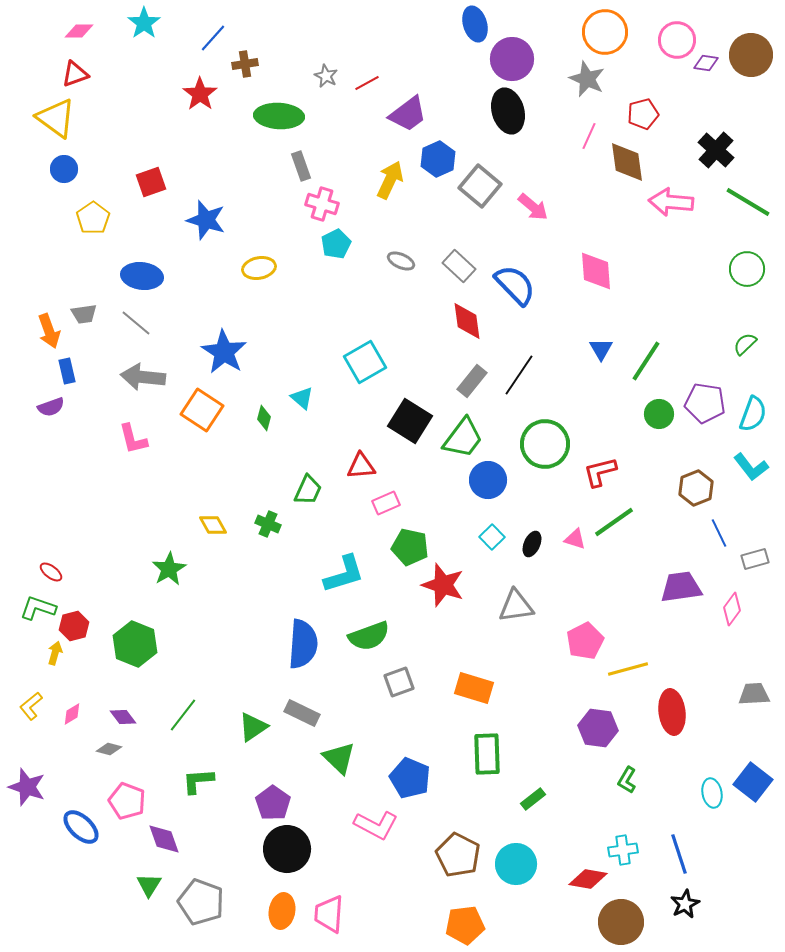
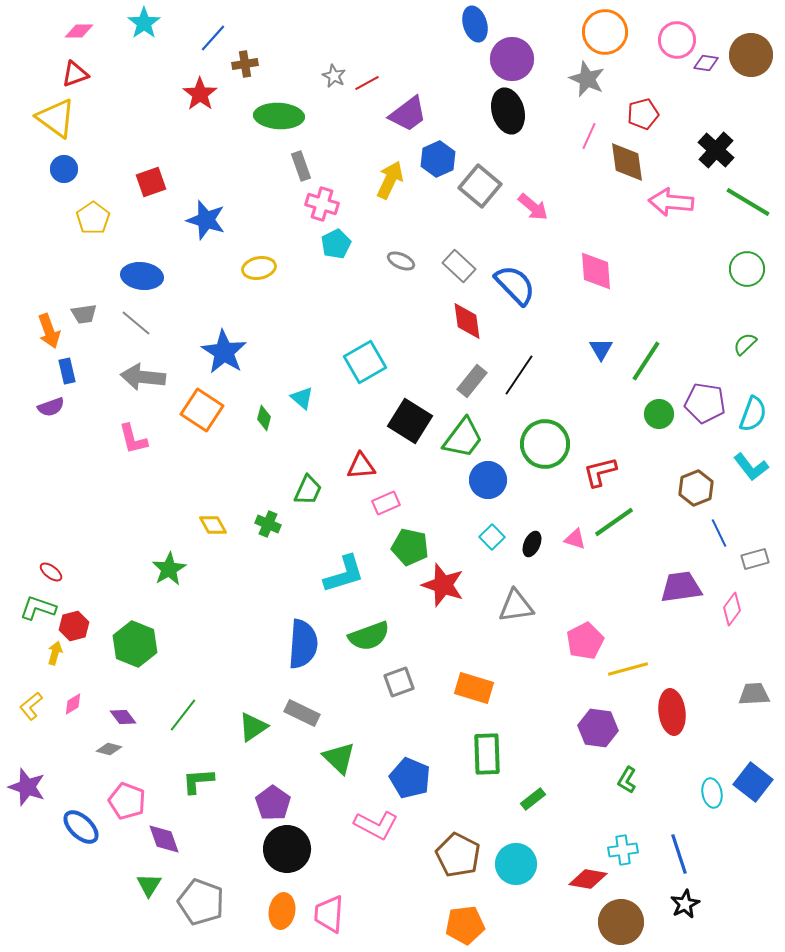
gray star at (326, 76): moved 8 px right
pink diamond at (72, 714): moved 1 px right, 10 px up
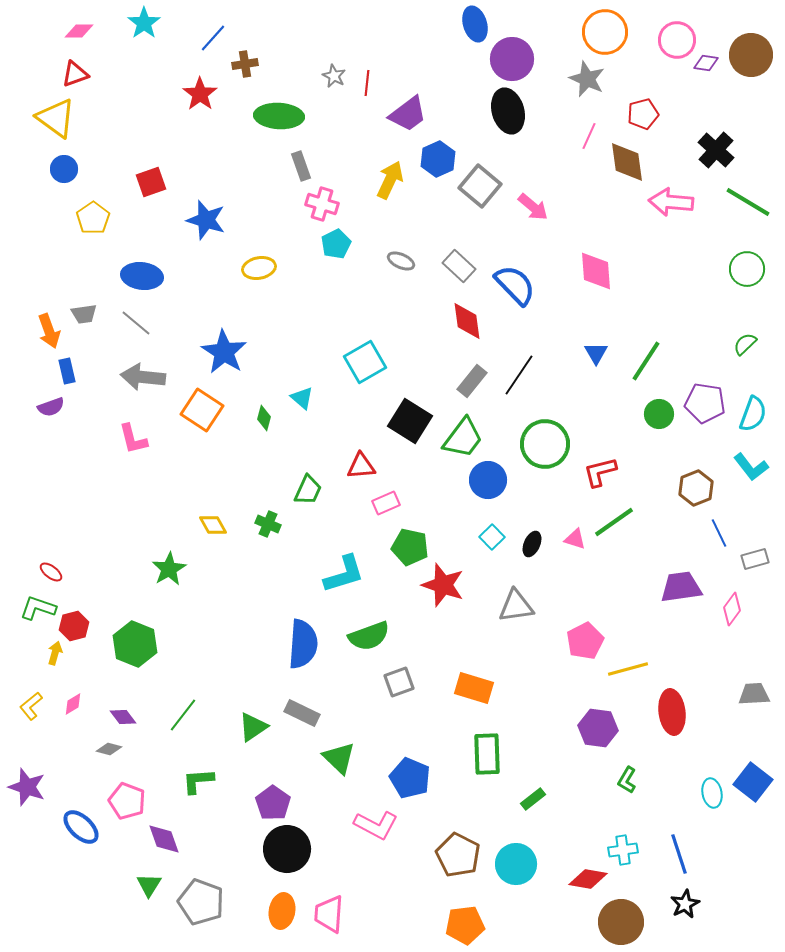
red line at (367, 83): rotated 55 degrees counterclockwise
blue triangle at (601, 349): moved 5 px left, 4 px down
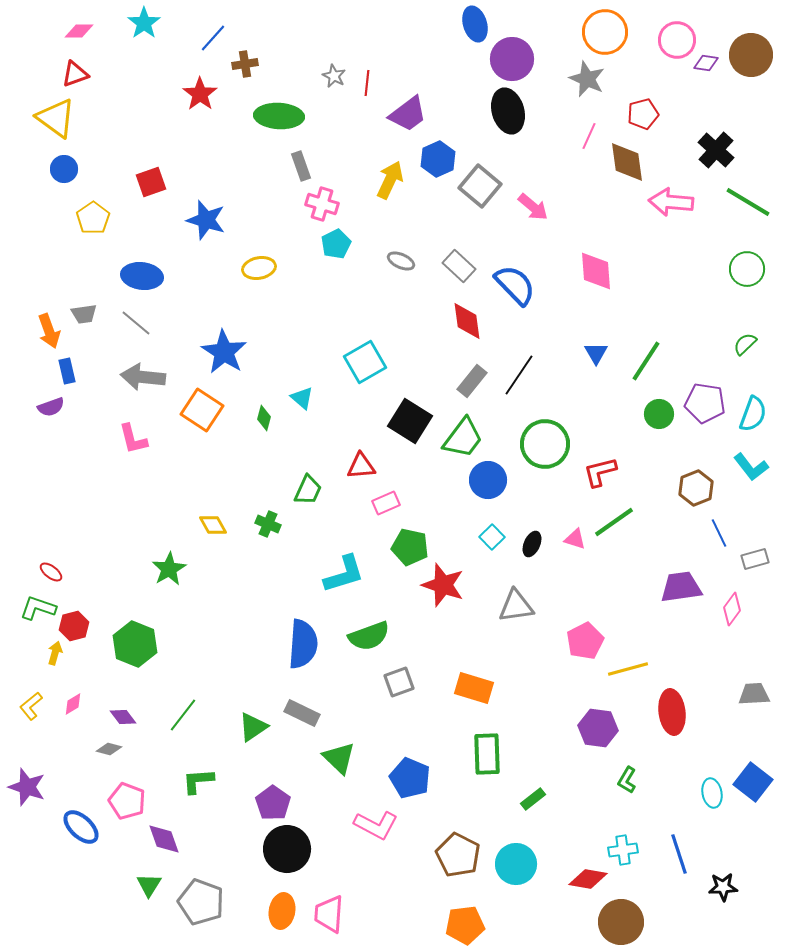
black star at (685, 904): moved 38 px right, 17 px up; rotated 24 degrees clockwise
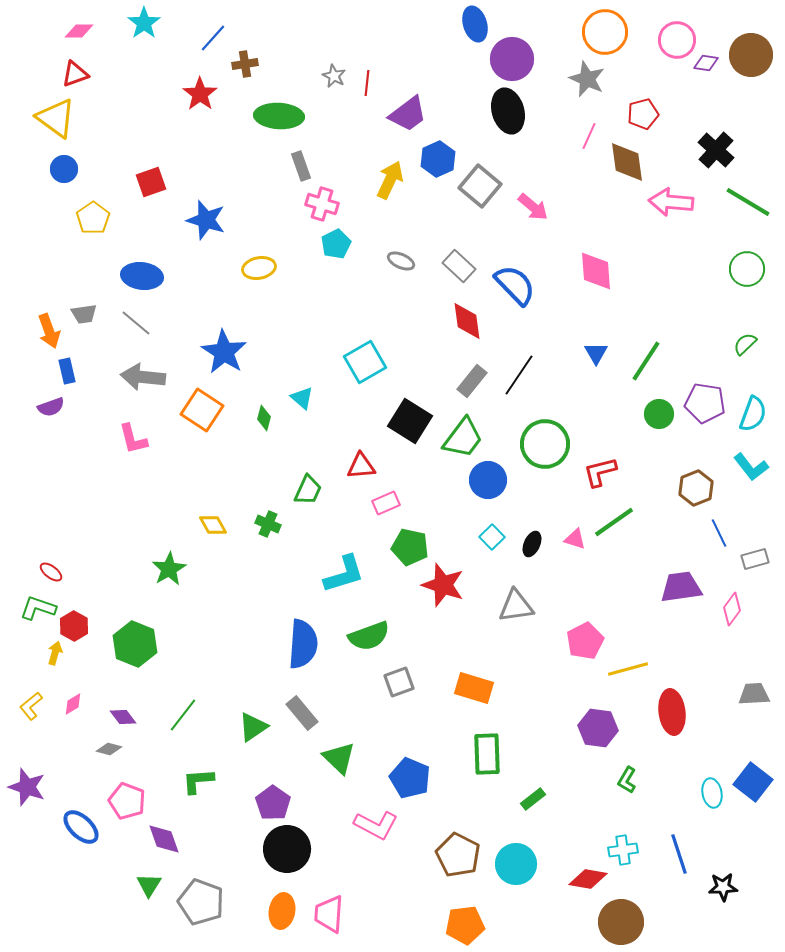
red hexagon at (74, 626): rotated 16 degrees counterclockwise
gray rectangle at (302, 713): rotated 24 degrees clockwise
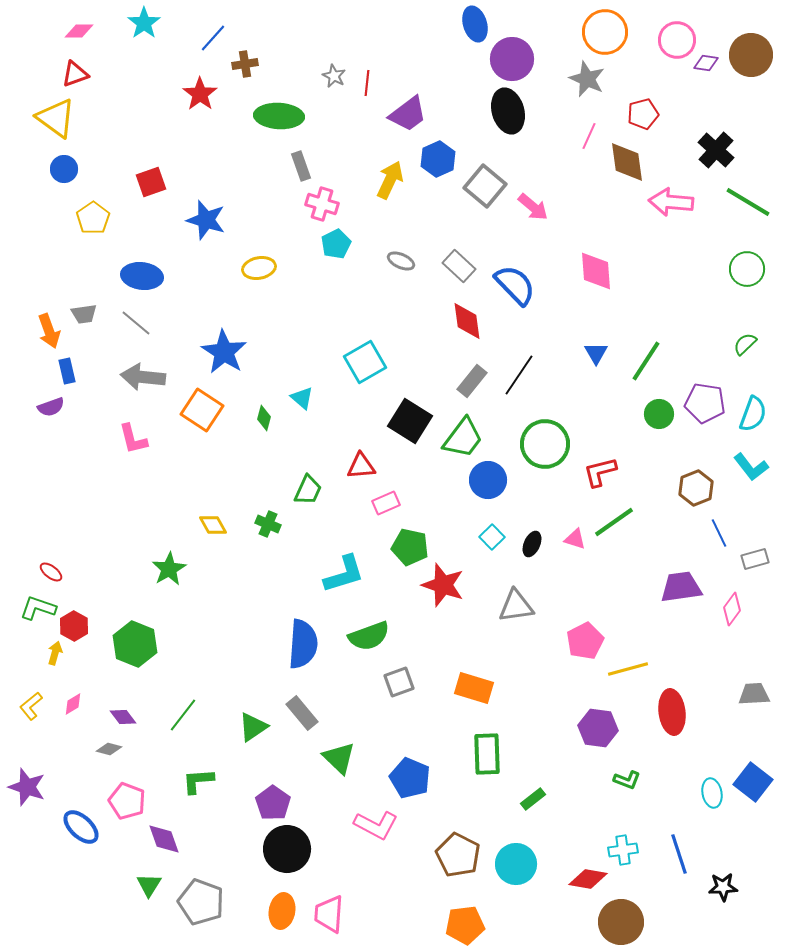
gray square at (480, 186): moved 5 px right
green L-shape at (627, 780): rotated 100 degrees counterclockwise
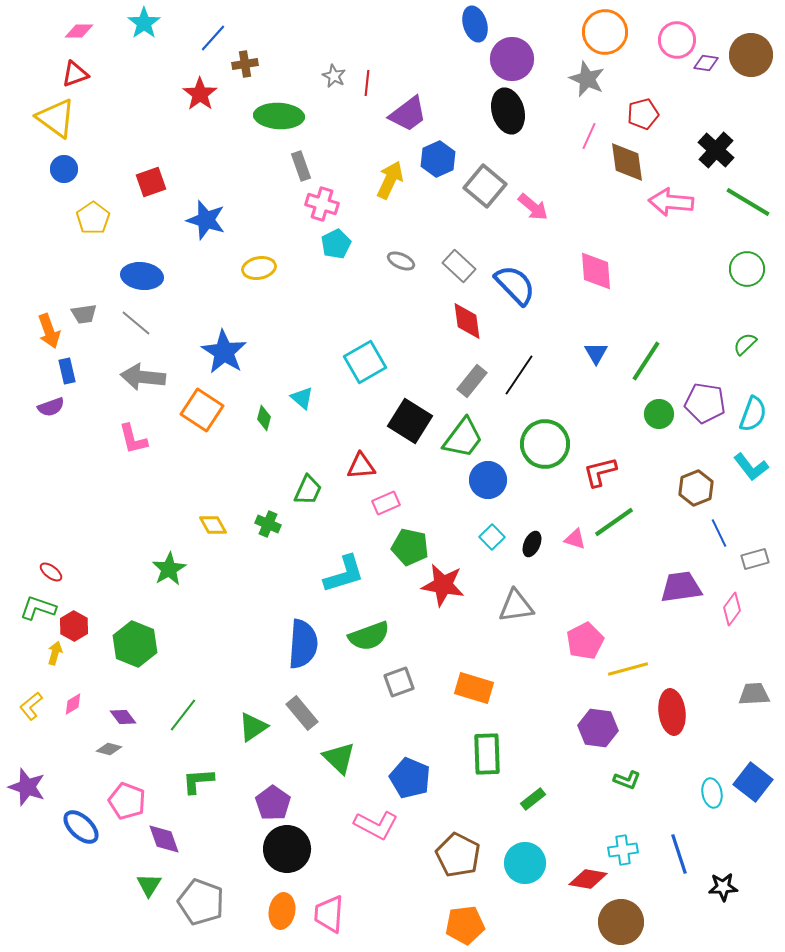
red star at (443, 585): rotated 9 degrees counterclockwise
cyan circle at (516, 864): moved 9 px right, 1 px up
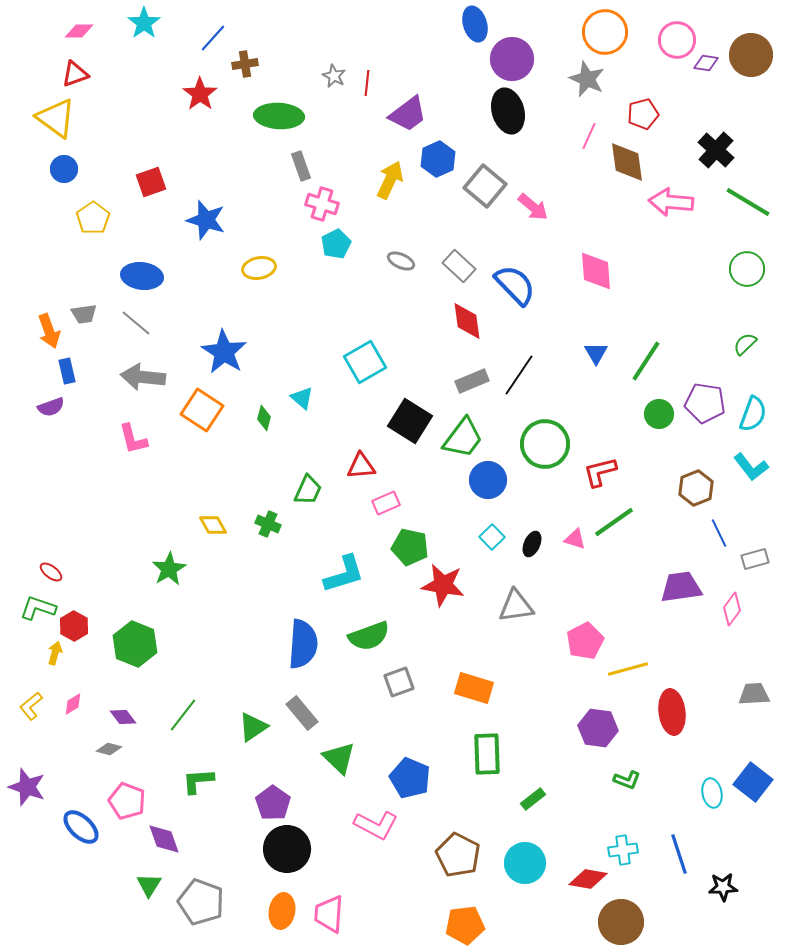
gray rectangle at (472, 381): rotated 28 degrees clockwise
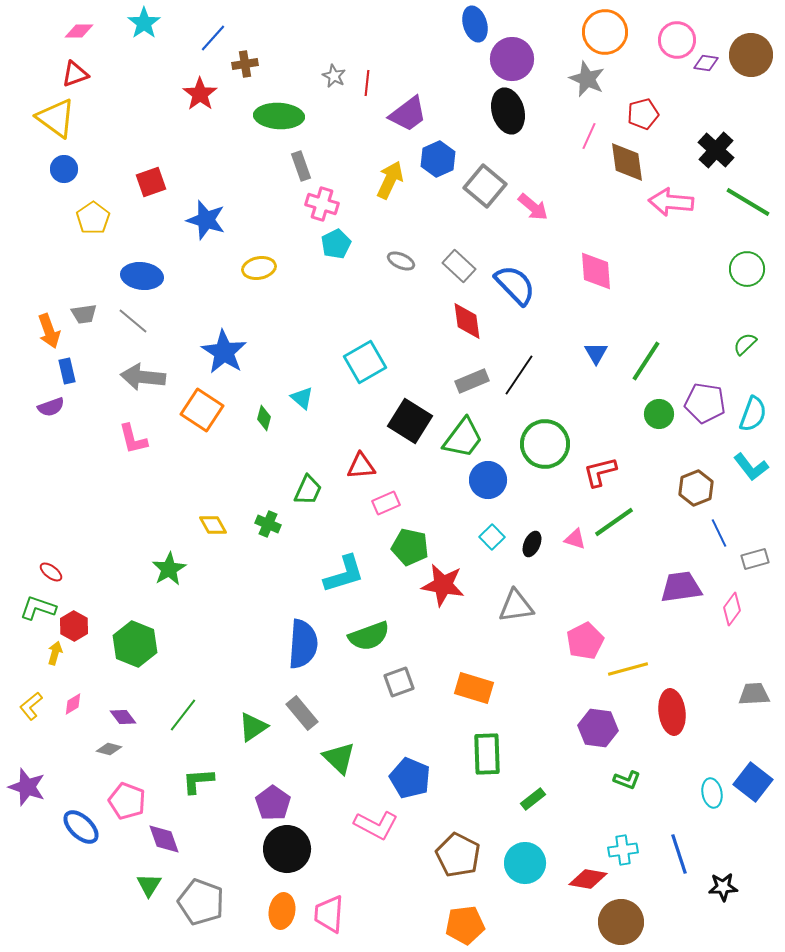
gray line at (136, 323): moved 3 px left, 2 px up
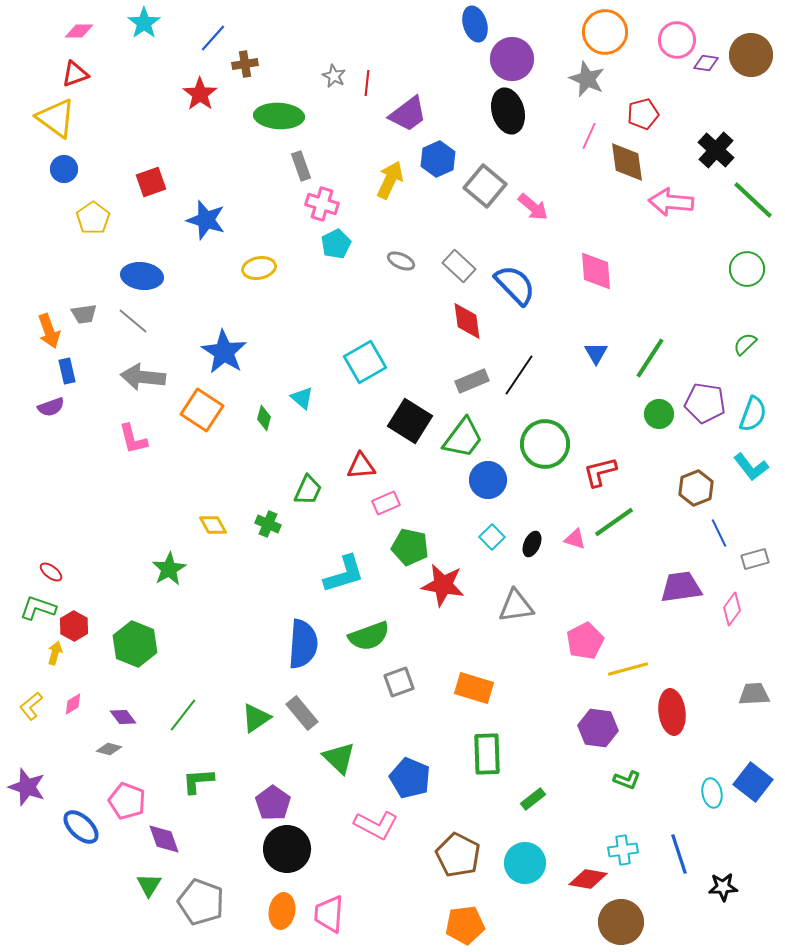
green line at (748, 202): moved 5 px right, 2 px up; rotated 12 degrees clockwise
green line at (646, 361): moved 4 px right, 3 px up
green triangle at (253, 727): moved 3 px right, 9 px up
